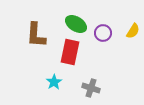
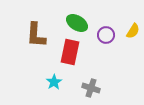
green ellipse: moved 1 px right, 1 px up
purple circle: moved 3 px right, 2 px down
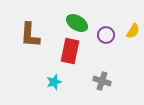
brown L-shape: moved 6 px left
red rectangle: moved 1 px up
cyan star: rotated 14 degrees clockwise
gray cross: moved 11 px right, 7 px up
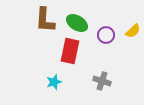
yellow semicircle: rotated 14 degrees clockwise
brown L-shape: moved 15 px right, 15 px up
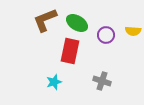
brown L-shape: rotated 64 degrees clockwise
yellow semicircle: rotated 49 degrees clockwise
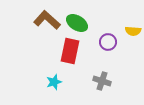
brown L-shape: moved 2 px right; rotated 64 degrees clockwise
purple circle: moved 2 px right, 7 px down
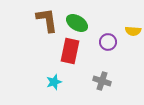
brown L-shape: rotated 40 degrees clockwise
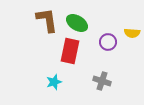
yellow semicircle: moved 1 px left, 2 px down
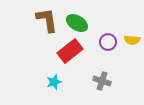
yellow semicircle: moved 7 px down
red rectangle: rotated 40 degrees clockwise
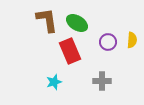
yellow semicircle: rotated 91 degrees counterclockwise
red rectangle: rotated 75 degrees counterclockwise
gray cross: rotated 18 degrees counterclockwise
